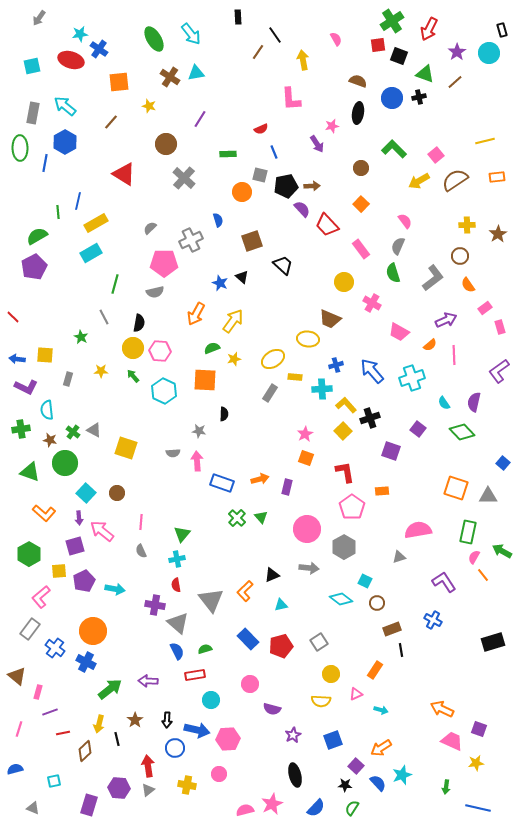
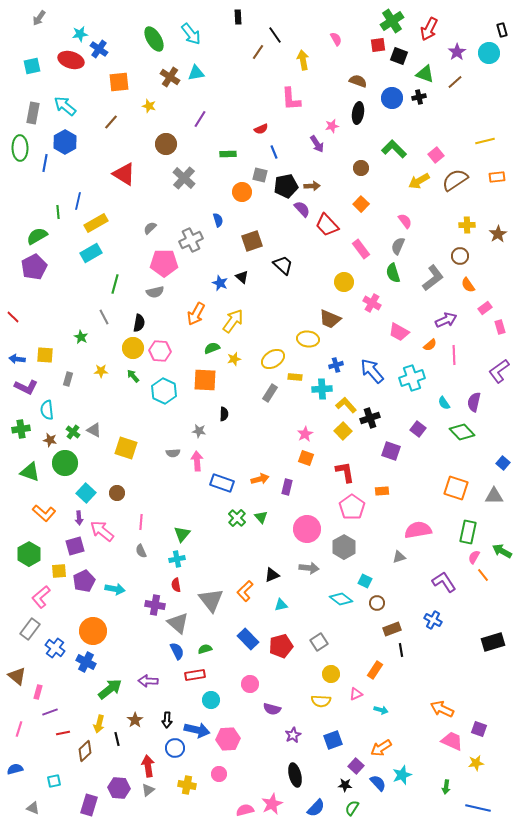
gray triangle at (488, 496): moved 6 px right
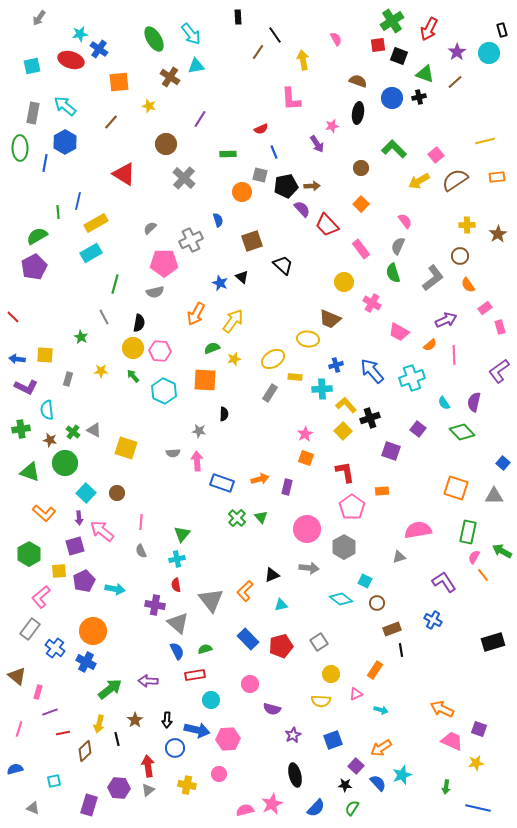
cyan triangle at (196, 73): moved 7 px up
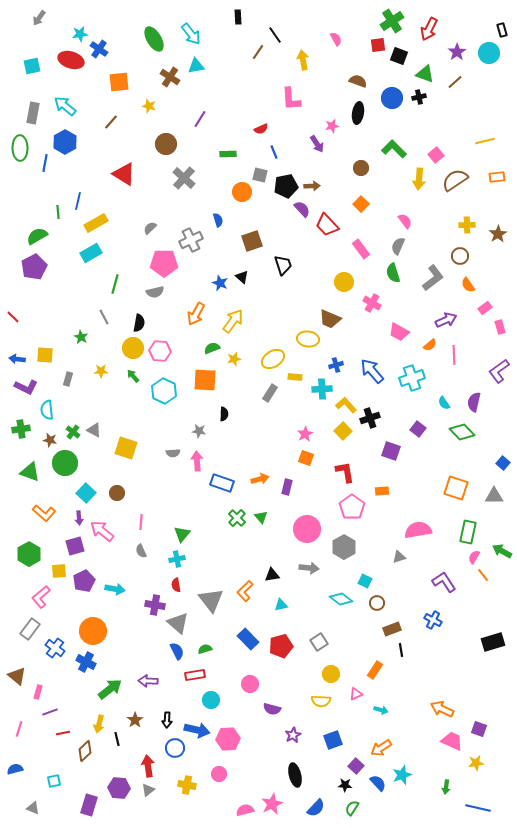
yellow arrow at (419, 181): moved 2 px up; rotated 55 degrees counterclockwise
black trapezoid at (283, 265): rotated 30 degrees clockwise
black triangle at (272, 575): rotated 14 degrees clockwise
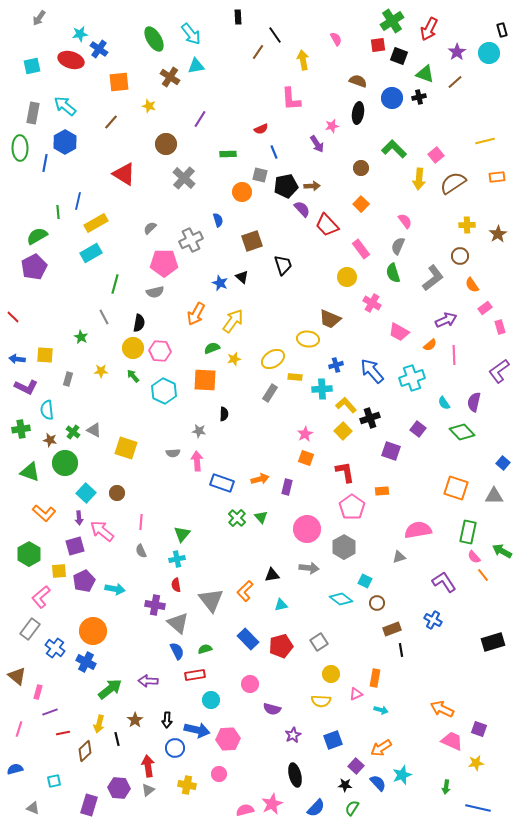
brown semicircle at (455, 180): moved 2 px left, 3 px down
yellow circle at (344, 282): moved 3 px right, 5 px up
orange semicircle at (468, 285): moved 4 px right
pink semicircle at (474, 557): rotated 72 degrees counterclockwise
orange rectangle at (375, 670): moved 8 px down; rotated 24 degrees counterclockwise
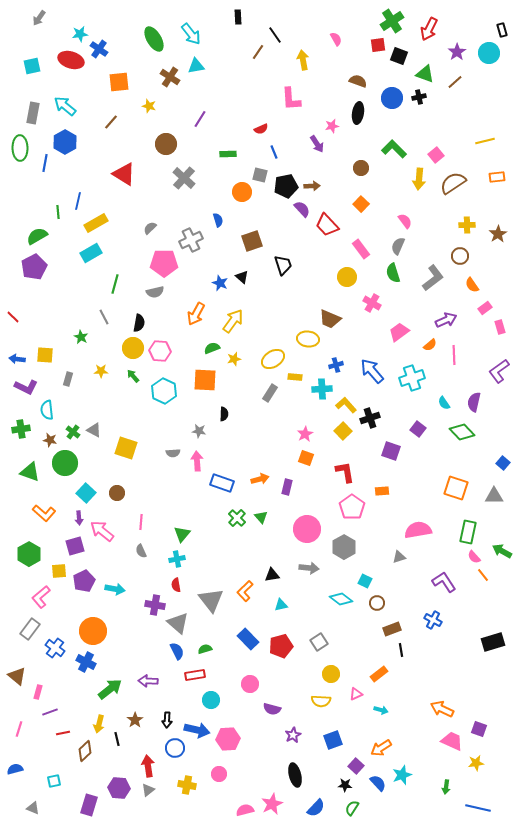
pink trapezoid at (399, 332): rotated 115 degrees clockwise
orange rectangle at (375, 678): moved 4 px right, 4 px up; rotated 42 degrees clockwise
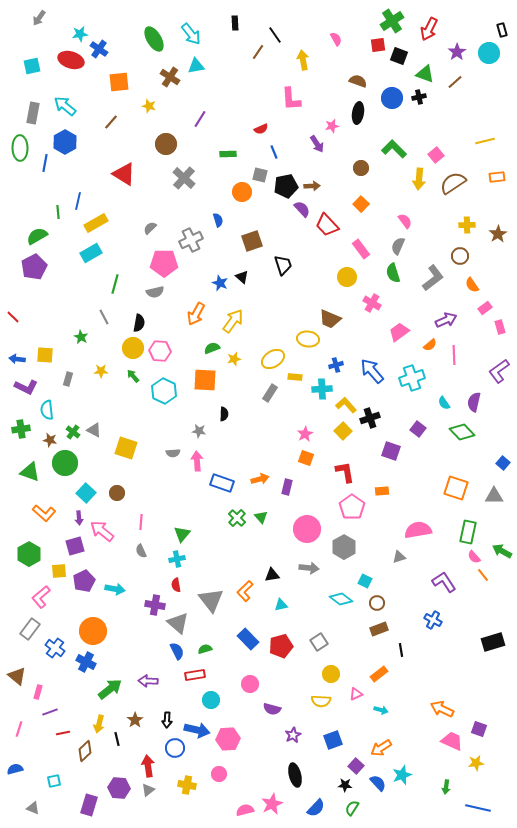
black rectangle at (238, 17): moved 3 px left, 6 px down
brown rectangle at (392, 629): moved 13 px left
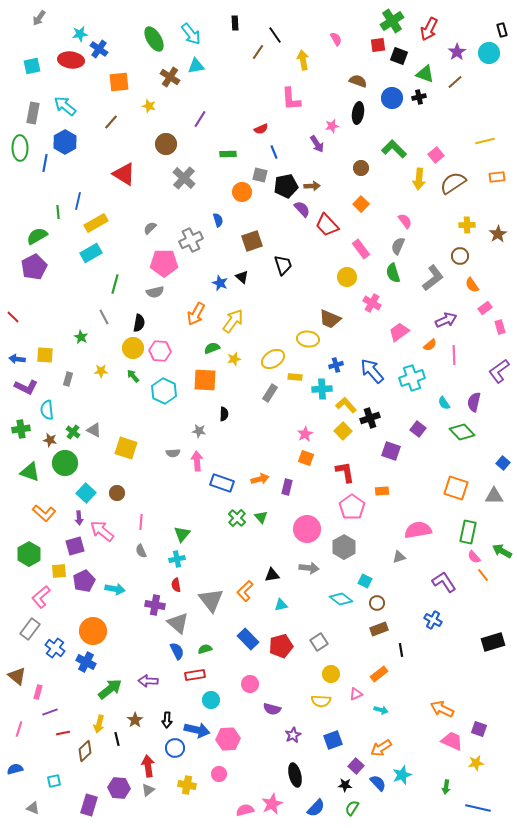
red ellipse at (71, 60): rotated 10 degrees counterclockwise
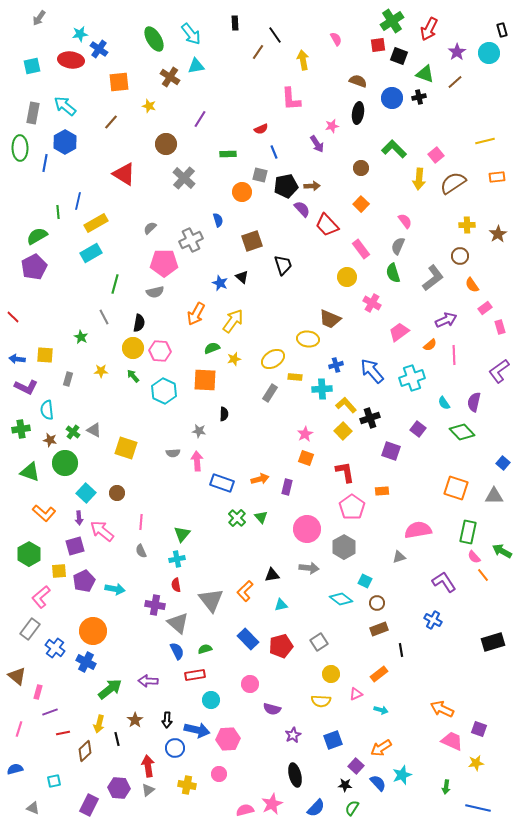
purple rectangle at (89, 805): rotated 10 degrees clockwise
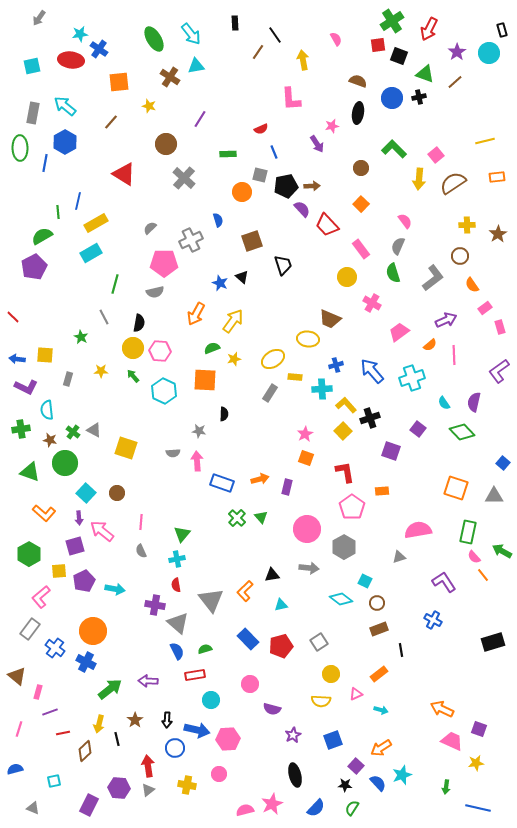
green semicircle at (37, 236): moved 5 px right
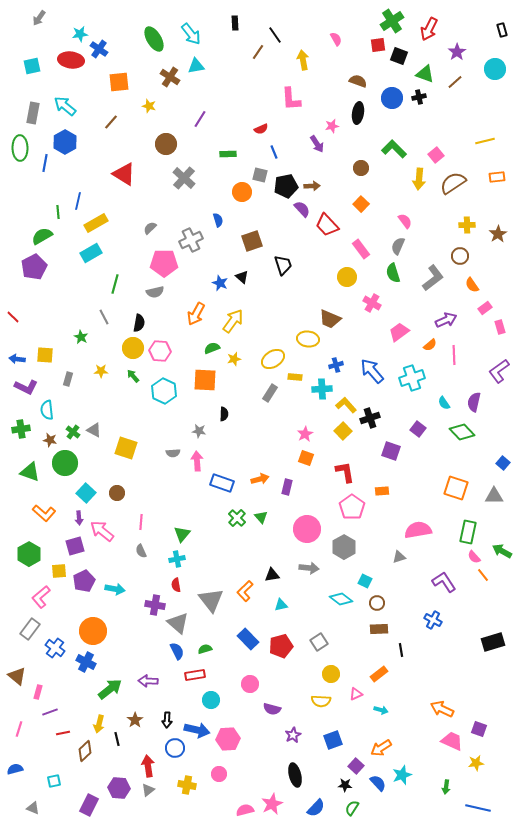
cyan circle at (489, 53): moved 6 px right, 16 px down
brown rectangle at (379, 629): rotated 18 degrees clockwise
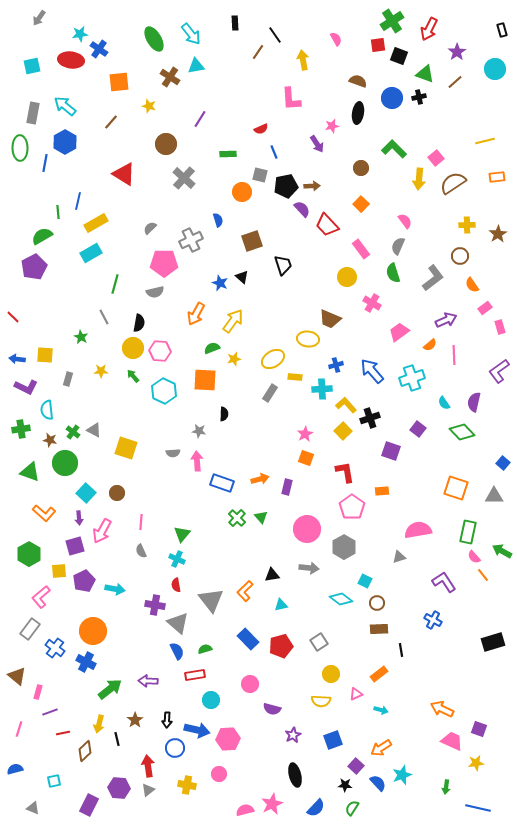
pink square at (436, 155): moved 3 px down
pink arrow at (102, 531): rotated 100 degrees counterclockwise
cyan cross at (177, 559): rotated 35 degrees clockwise
